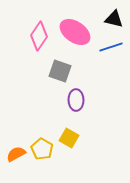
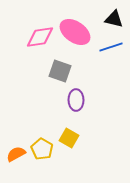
pink diamond: moved 1 px right, 1 px down; rotated 48 degrees clockwise
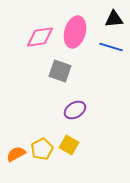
black triangle: rotated 18 degrees counterclockwise
pink ellipse: rotated 72 degrees clockwise
blue line: rotated 35 degrees clockwise
purple ellipse: moved 1 px left, 10 px down; rotated 60 degrees clockwise
yellow square: moved 7 px down
yellow pentagon: rotated 15 degrees clockwise
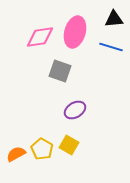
yellow pentagon: rotated 15 degrees counterclockwise
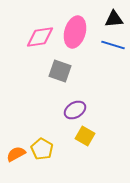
blue line: moved 2 px right, 2 px up
yellow square: moved 16 px right, 9 px up
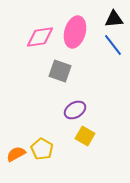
blue line: rotated 35 degrees clockwise
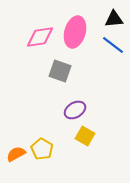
blue line: rotated 15 degrees counterclockwise
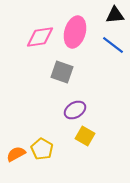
black triangle: moved 1 px right, 4 px up
gray square: moved 2 px right, 1 px down
